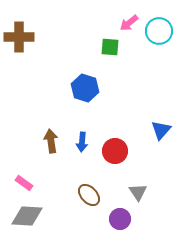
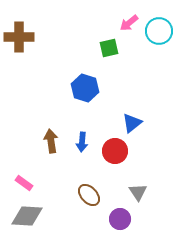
green square: moved 1 px left, 1 px down; rotated 18 degrees counterclockwise
blue triangle: moved 29 px left, 7 px up; rotated 10 degrees clockwise
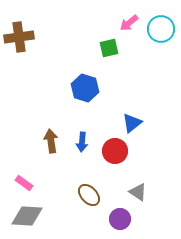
cyan circle: moved 2 px right, 2 px up
brown cross: rotated 8 degrees counterclockwise
gray triangle: rotated 24 degrees counterclockwise
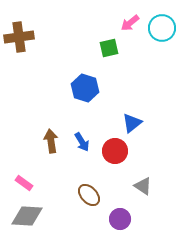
pink arrow: moved 1 px right
cyan circle: moved 1 px right, 1 px up
blue arrow: rotated 36 degrees counterclockwise
gray triangle: moved 5 px right, 6 px up
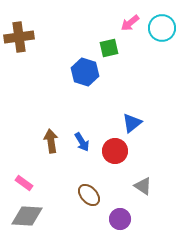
blue hexagon: moved 16 px up
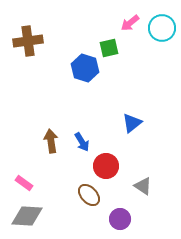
brown cross: moved 9 px right, 4 px down
blue hexagon: moved 4 px up
red circle: moved 9 px left, 15 px down
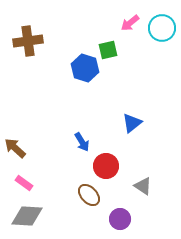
green square: moved 1 px left, 2 px down
brown arrow: moved 36 px left, 7 px down; rotated 40 degrees counterclockwise
